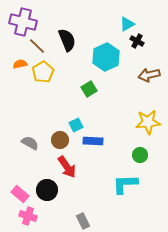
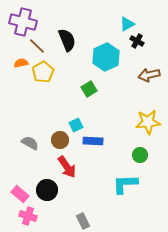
orange semicircle: moved 1 px right, 1 px up
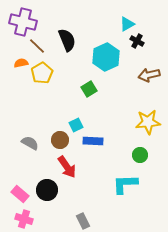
yellow pentagon: moved 1 px left, 1 px down
pink cross: moved 4 px left, 3 px down
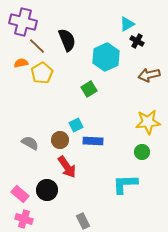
green circle: moved 2 px right, 3 px up
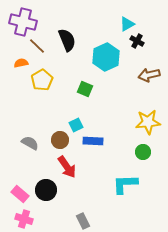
yellow pentagon: moved 7 px down
green square: moved 4 px left; rotated 35 degrees counterclockwise
green circle: moved 1 px right
black circle: moved 1 px left
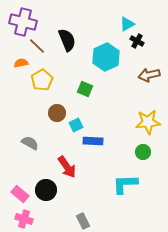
brown circle: moved 3 px left, 27 px up
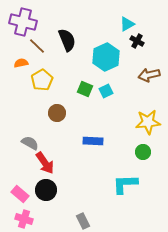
cyan square: moved 30 px right, 34 px up
red arrow: moved 22 px left, 4 px up
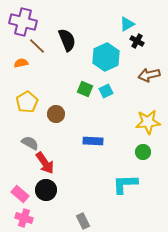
yellow pentagon: moved 15 px left, 22 px down
brown circle: moved 1 px left, 1 px down
pink cross: moved 1 px up
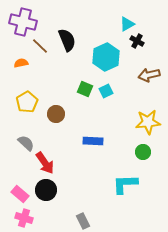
brown line: moved 3 px right
gray semicircle: moved 4 px left; rotated 12 degrees clockwise
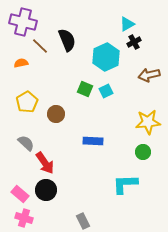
black cross: moved 3 px left, 1 px down; rotated 32 degrees clockwise
